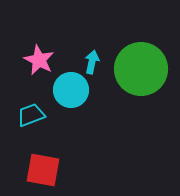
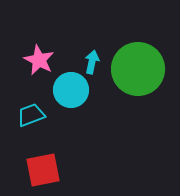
green circle: moved 3 px left
red square: rotated 21 degrees counterclockwise
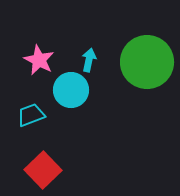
cyan arrow: moved 3 px left, 2 px up
green circle: moved 9 px right, 7 px up
red square: rotated 33 degrees counterclockwise
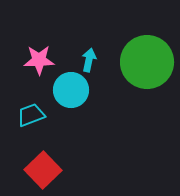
pink star: rotated 28 degrees counterclockwise
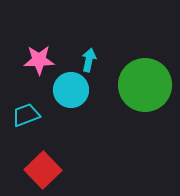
green circle: moved 2 px left, 23 px down
cyan trapezoid: moved 5 px left
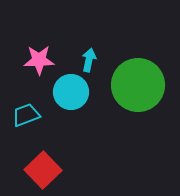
green circle: moved 7 px left
cyan circle: moved 2 px down
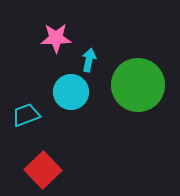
pink star: moved 17 px right, 22 px up
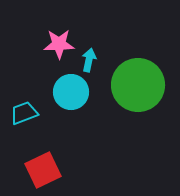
pink star: moved 3 px right, 6 px down
cyan trapezoid: moved 2 px left, 2 px up
red square: rotated 18 degrees clockwise
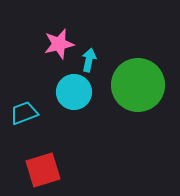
pink star: rotated 12 degrees counterclockwise
cyan circle: moved 3 px right
red square: rotated 9 degrees clockwise
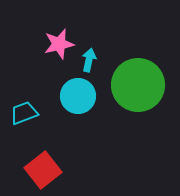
cyan circle: moved 4 px right, 4 px down
red square: rotated 21 degrees counterclockwise
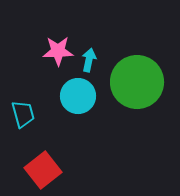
pink star: moved 1 px left, 7 px down; rotated 12 degrees clockwise
green circle: moved 1 px left, 3 px up
cyan trapezoid: moved 1 px left, 1 px down; rotated 96 degrees clockwise
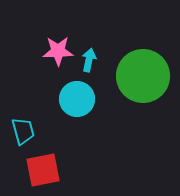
green circle: moved 6 px right, 6 px up
cyan circle: moved 1 px left, 3 px down
cyan trapezoid: moved 17 px down
red square: rotated 27 degrees clockwise
